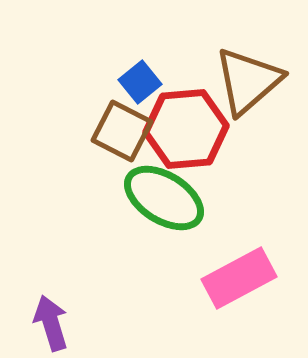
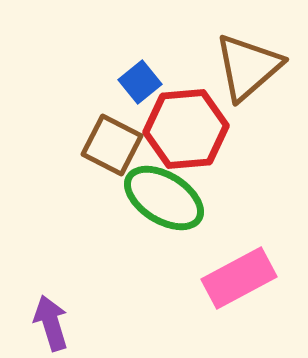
brown triangle: moved 14 px up
brown square: moved 10 px left, 14 px down
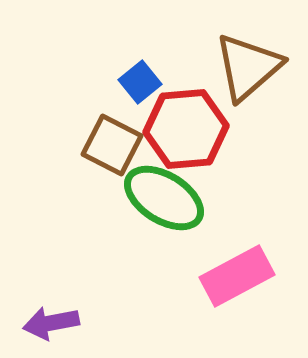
pink rectangle: moved 2 px left, 2 px up
purple arrow: rotated 84 degrees counterclockwise
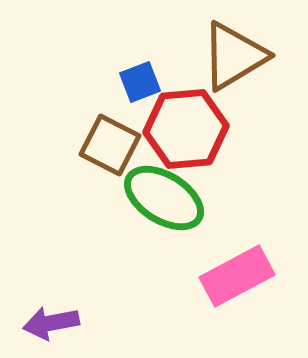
brown triangle: moved 14 px left, 11 px up; rotated 10 degrees clockwise
blue square: rotated 18 degrees clockwise
brown square: moved 2 px left
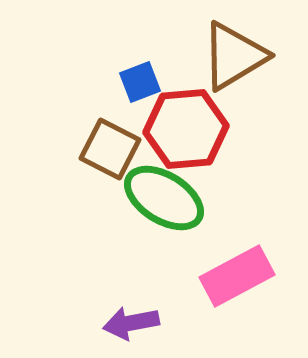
brown square: moved 4 px down
purple arrow: moved 80 px right
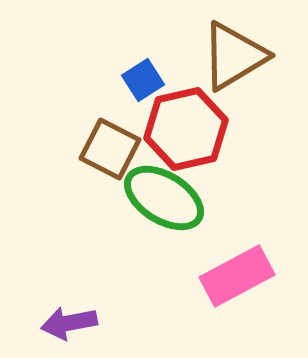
blue square: moved 3 px right, 2 px up; rotated 12 degrees counterclockwise
red hexagon: rotated 8 degrees counterclockwise
purple arrow: moved 62 px left
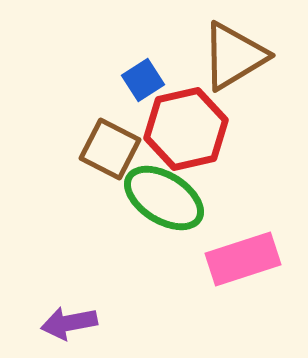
pink rectangle: moved 6 px right, 17 px up; rotated 10 degrees clockwise
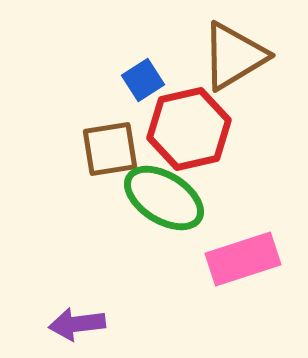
red hexagon: moved 3 px right
brown square: rotated 36 degrees counterclockwise
purple arrow: moved 8 px right, 1 px down; rotated 4 degrees clockwise
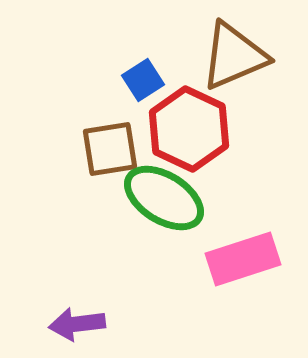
brown triangle: rotated 8 degrees clockwise
red hexagon: rotated 22 degrees counterclockwise
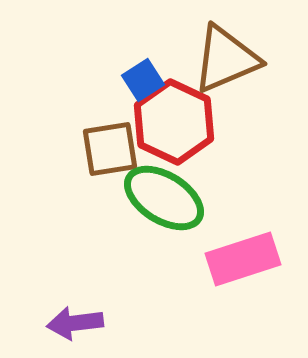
brown triangle: moved 8 px left, 3 px down
red hexagon: moved 15 px left, 7 px up
purple arrow: moved 2 px left, 1 px up
